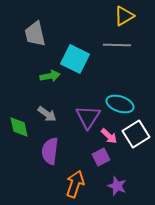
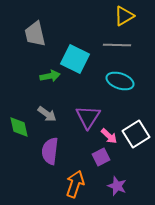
cyan ellipse: moved 23 px up
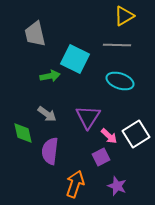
green diamond: moved 4 px right, 6 px down
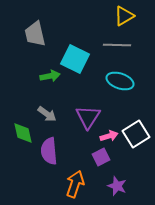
pink arrow: rotated 60 degrees counterclockwise
purple semicircle: moved 1 px left; rotated 12 degrees counterclockwise
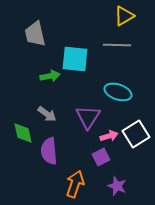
cyan square: rotated 20 degrees counterclockwise
cyan ellipse: moved 2 px left, 11 px down
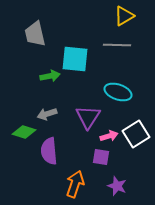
gray arrow: rotated 126 degrees clockwise
green diamond: moved 1 px right, 1 px up; rotated 60 degrees counterclockwise
purple square: rotated 36 degrees clockwise
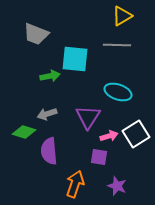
yellow triangle: moved 2 px left
gray trapezoid: moved 1 px right; rotated 56 degrees counterclockwise
purple square: moved 2 px left
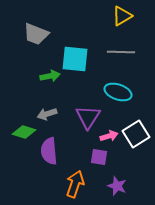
gray line: moved 4 px right, 7 px down
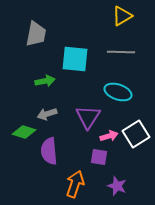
gray trapezoid: rotated 100 degrees counterclockwise
green arrow: moved 5 px left, 5 px down
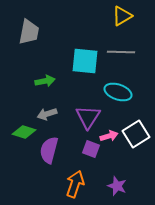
gray trapezoid: moved 7 px left, 2 px up
cyan square: moved 10 px right, 2 px down
purple semicircle: moved 1 px up; rotated 20 degrees clockwise
purple square: moved 8 px left, 8 px up; rotated 12 degrees clockwise
